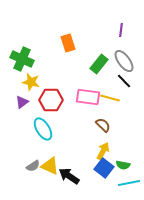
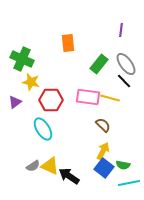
orange rectangle: rotated 12 degrees clockwise
gray ellipse: moved 2 px right, 3 px down
purple triangle: moved 7 px left
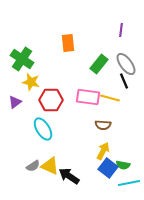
green cross: rotated 10 degrees clockwise
black line: rotated 21 degrees clockwise
brown semicircle: rotated 140 degrees clockwise
blue square: moved 4 px right
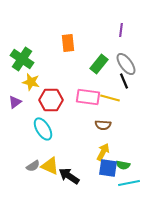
yellow arrow: moved 1 px down
blue square: rotated 30 degrees counterclockwise
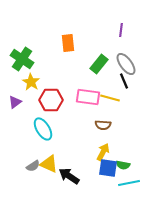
yellow star: rotated 18 degrees clockwise
yellow triangle: moved 1 px left, 2 px up
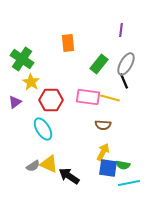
gray ellipse: rotated 65 degrees clockwise
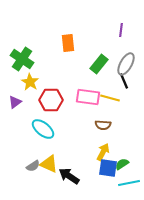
yellow star: moved 1 px left
cyan ellipse: rotated 20 degrees counterclockwise
green semicircle: moved 1 px left, 1 px up; rotated 136 degrees clockwise
